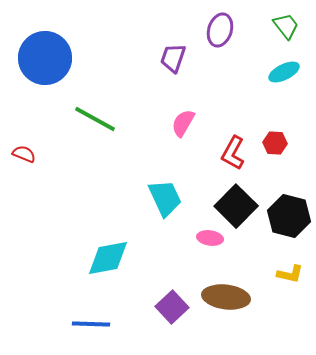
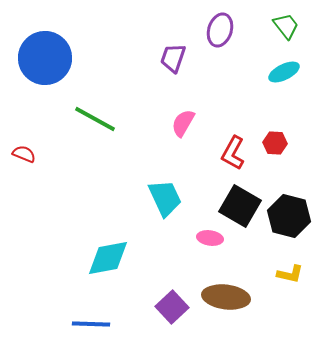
black square: moved 4 px right; rotated 15 degrees counterclockwise
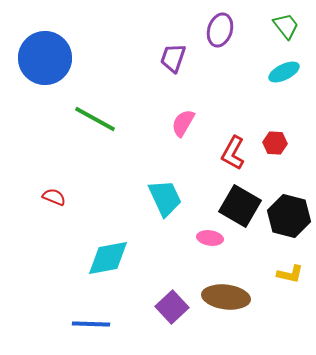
red semicircle: moved 30 px right, 43 px down
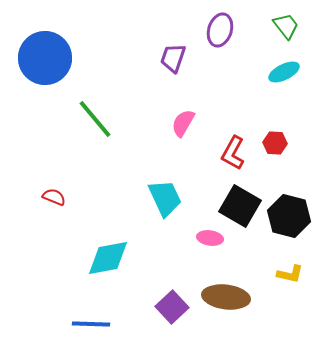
green line: rotated 21 degrees clockwise
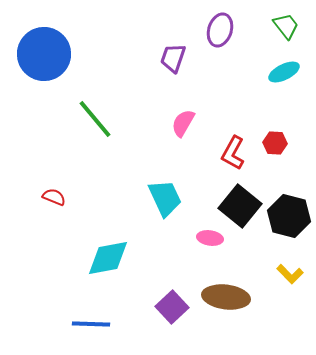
blue circle: moved 1 px left, 4 px up
black square: rotated 9 degrees clockwise
yellow L-shape: rotated 32 degrees clockwise
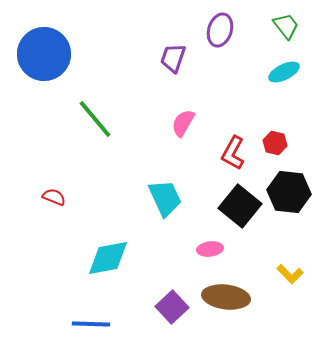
red hexagon: rotated 10 degrees clockwise
black hexagon: moved 24 px up; rotated 9 degrees counterclockwise
pink ellipse: moved 11 px down; rotated 15 degrees counterclockwise
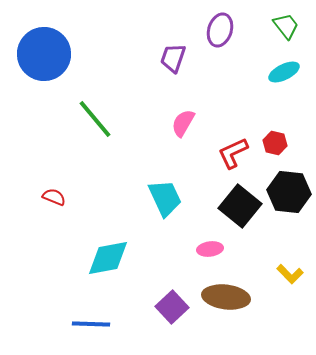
red L-shape: rotated 36 degrees clockwise
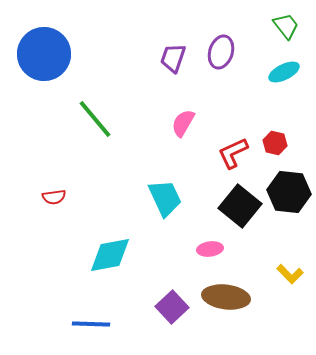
purple ellipse: moved 1 px right, 22 px down
red semicircle: rotated 150 degrees clockwise
cyan diamond: moved 2 px right, 3 px up
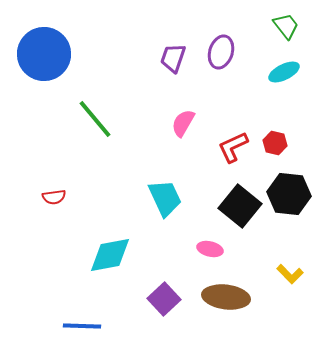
red L-shape: moved 6 px up
black hexagon: moved 2 px down
pink ellipse: rotated 20 degrees clockwise
purple square: moved 8 px left, 8 px up
blue line: moved 9 px left, 2 px down
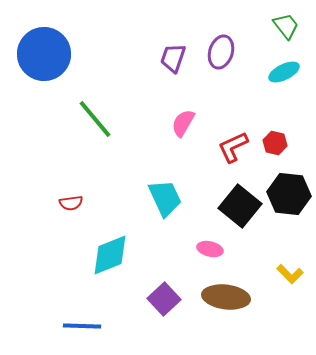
red semicircle: moved 17 px right, 6 px down
cyan diamond: rotated 12 degrees counterclockwise
